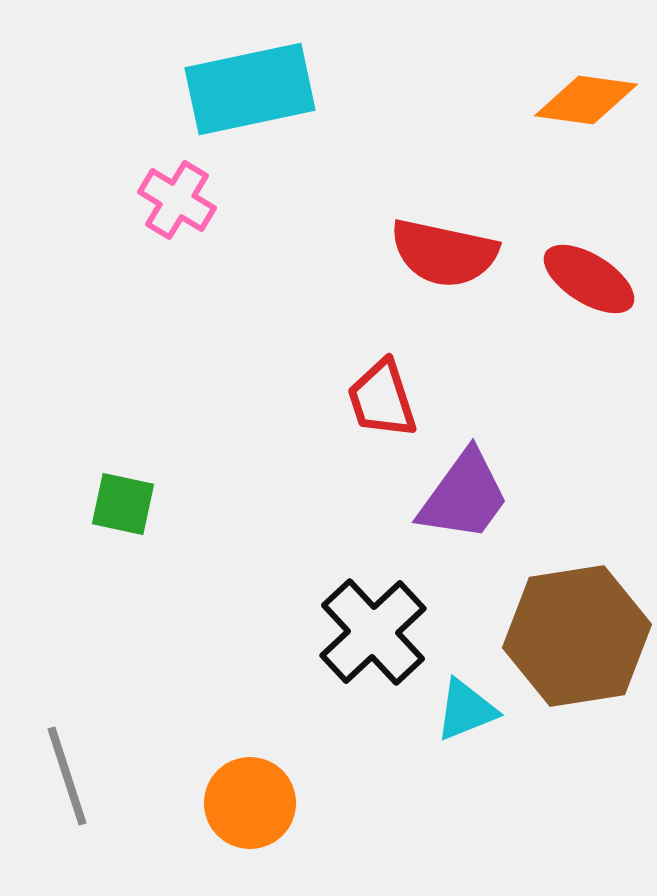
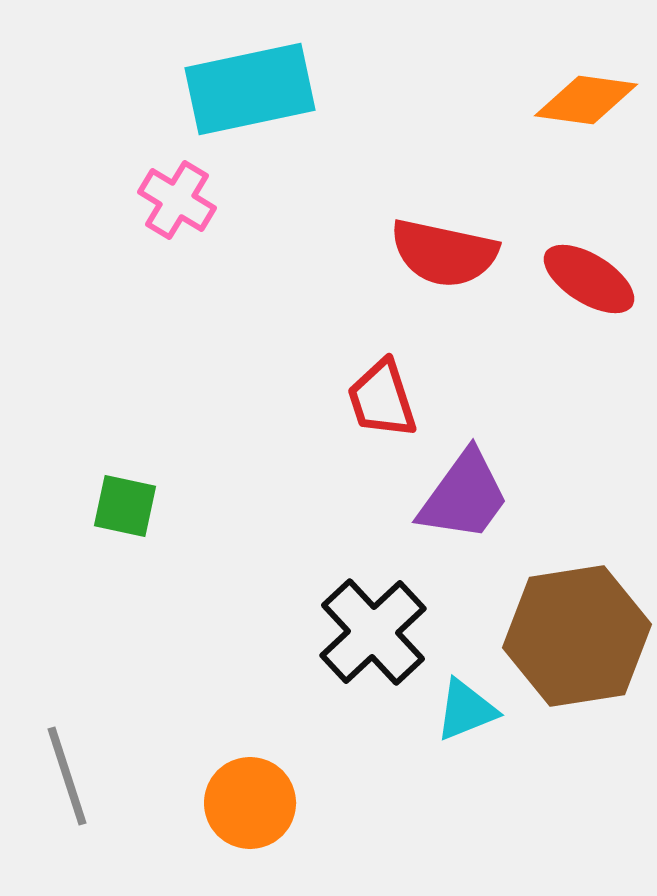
green square: moved 2 px right, 2 px down
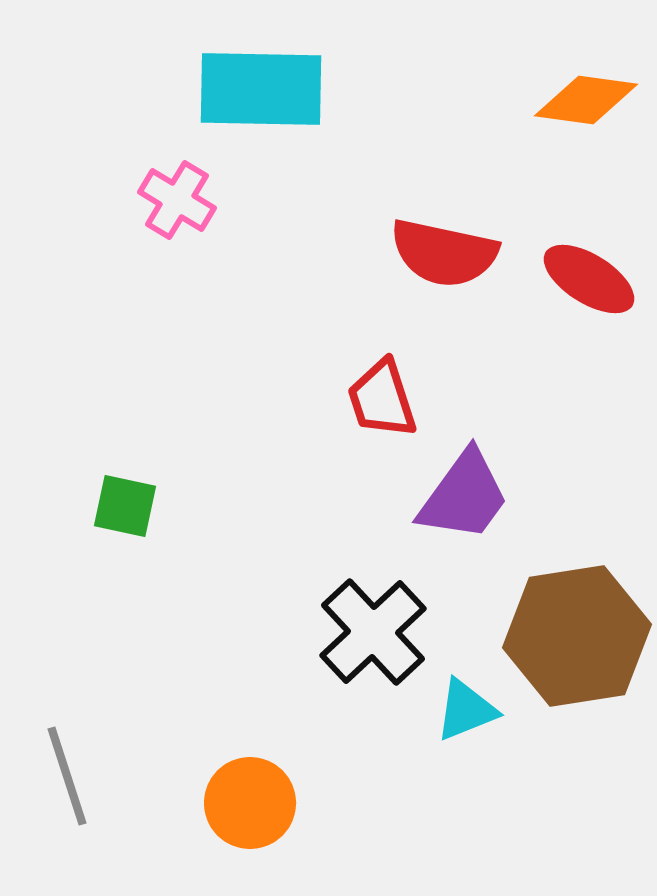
cyan rectangle: moved 11 px right; rotated 13 degrees clockwise
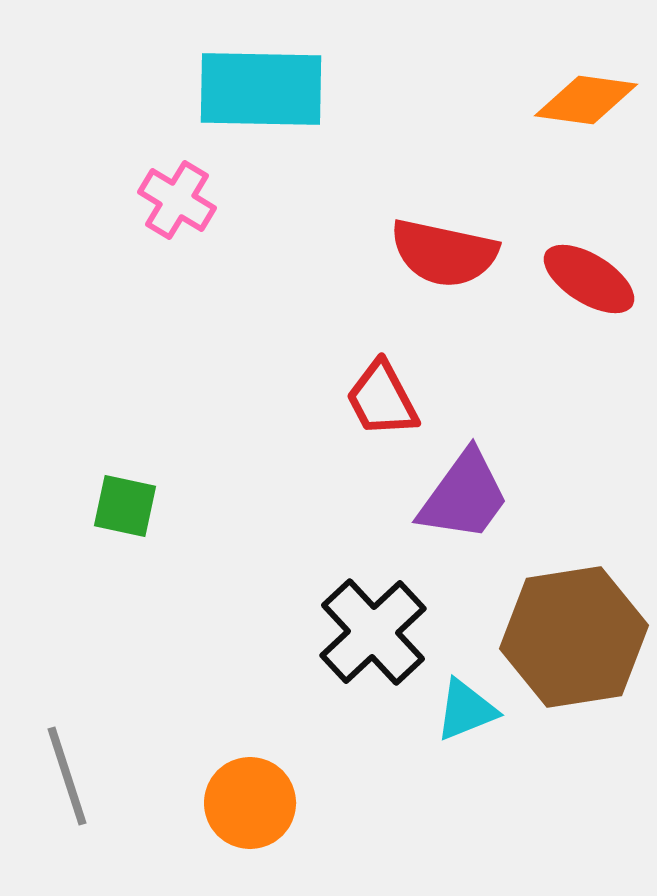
red trapezoid: rotated 10 degrees counterclockwise
brown hexagon: moved 3 px left, 1 px down
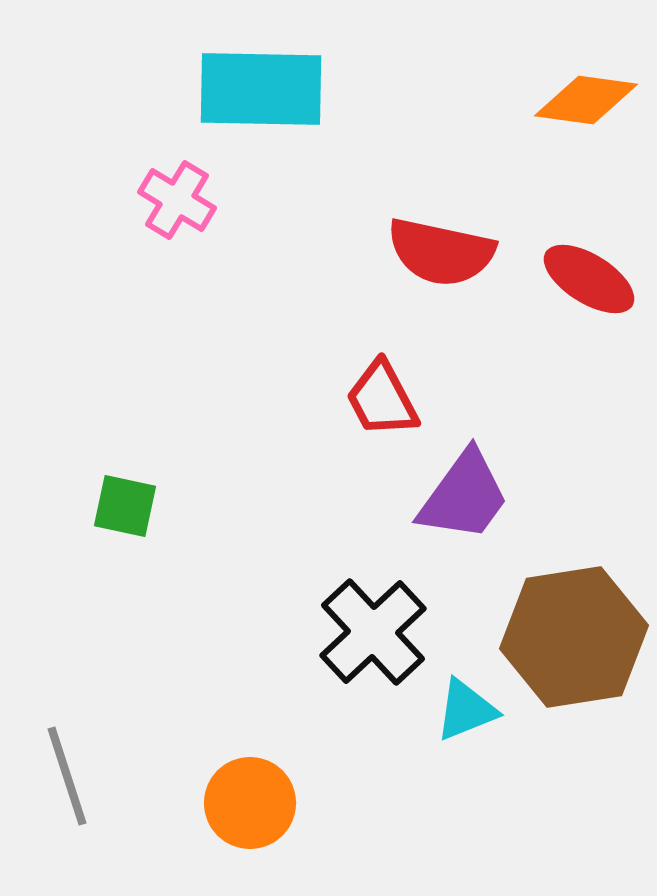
red semicircle: moved 3 px left, 1 px up
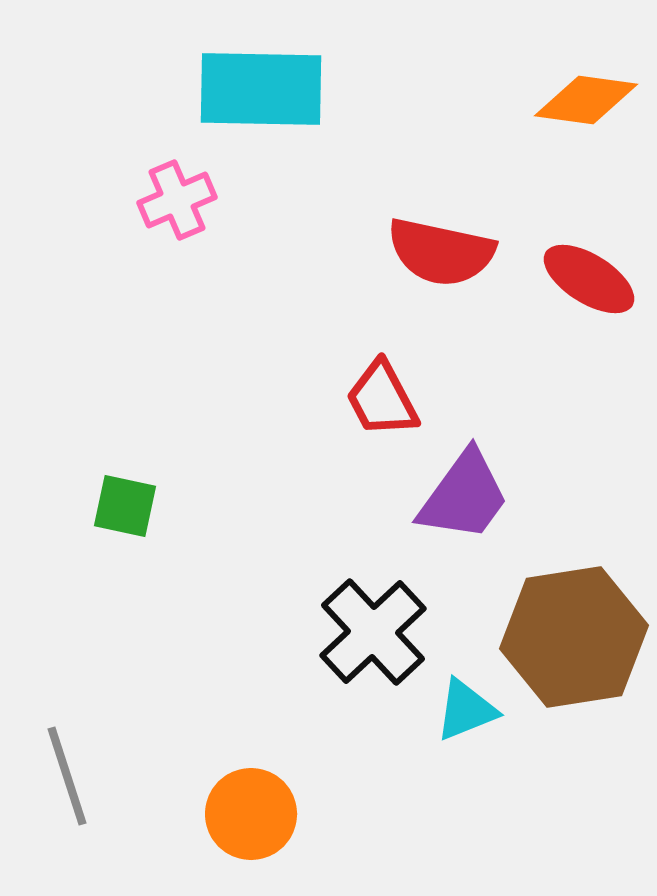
pink cross: rotated 36 degrees clockwise
orange circle: moved 1 px right, 11 px down
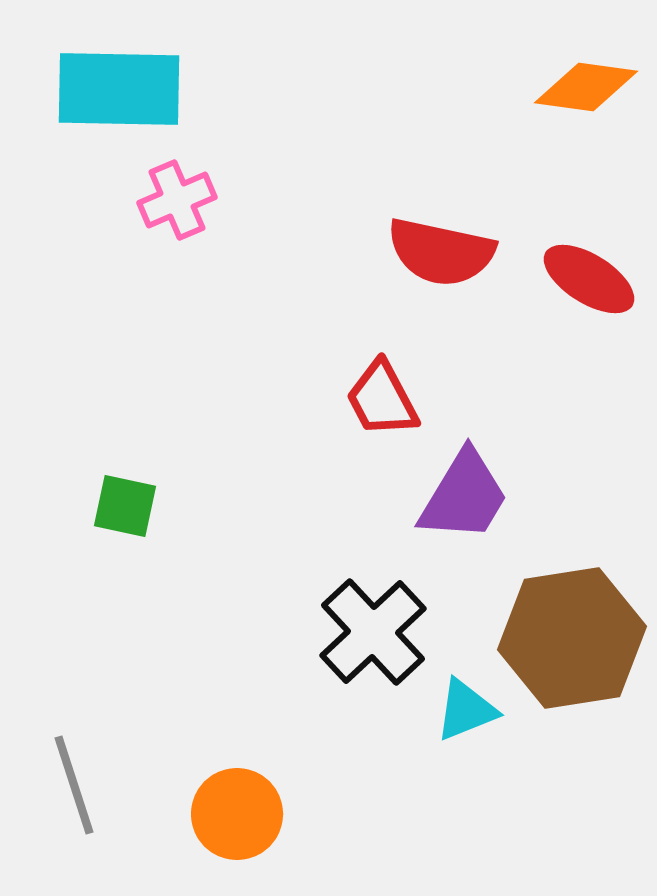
cyan rectangle: moved 142 px left
orange diamond: moved 13 px up
purple trapezoid: rotated 5 degrees counterclockwise
brown hexagon: moved 2 px left, 1 px down
gray line: moved 7 px right, 9 px down
orange circle: moved 14 px left
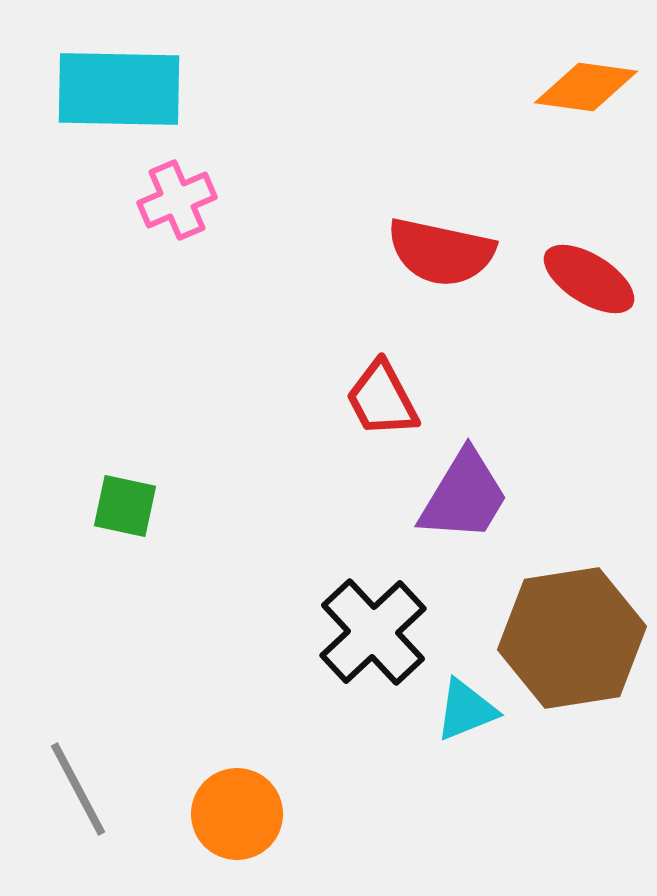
gray line: moved 4 px right, 4 px down; rotated 10 degrees counterclockwise
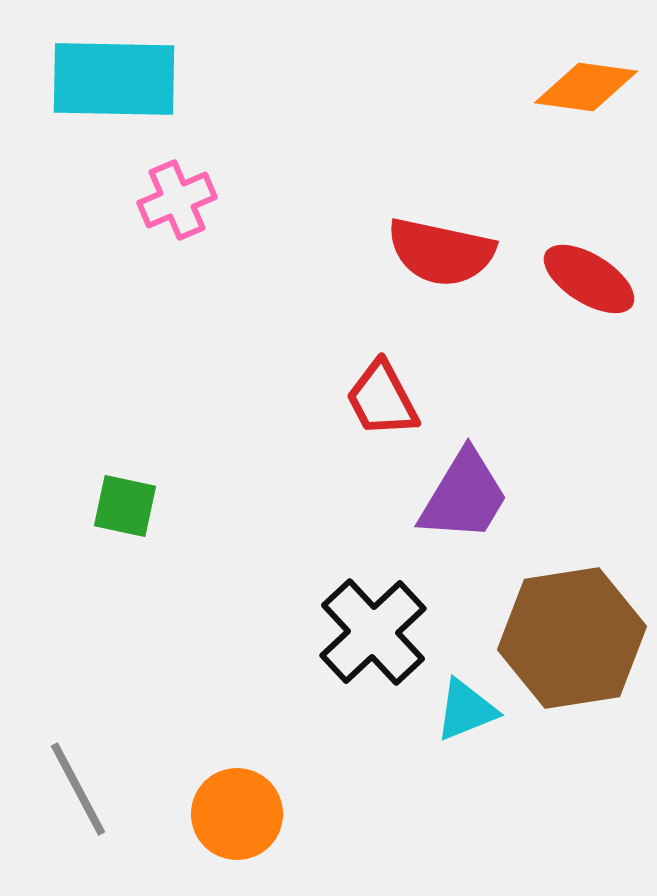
cyan rectangle: moved 5 px left, 10 px up
